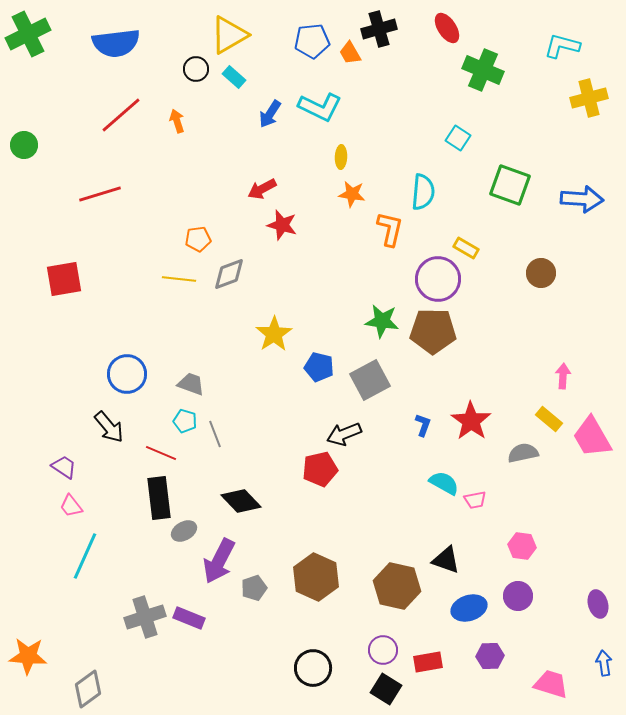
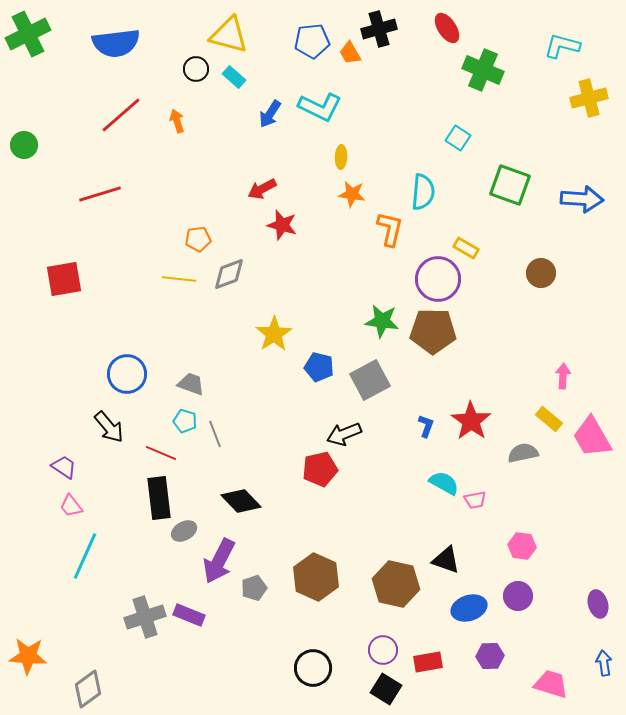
yellow triangle at (229, 35): rotated 45 degrees clockwise
blue L-shape at (423, 425): moved 3 px right, 1 px down
brown hexagon at (397, 586): moved 1 px left, 2 px up
purple rectangle at (189, 618): moved 3 px up
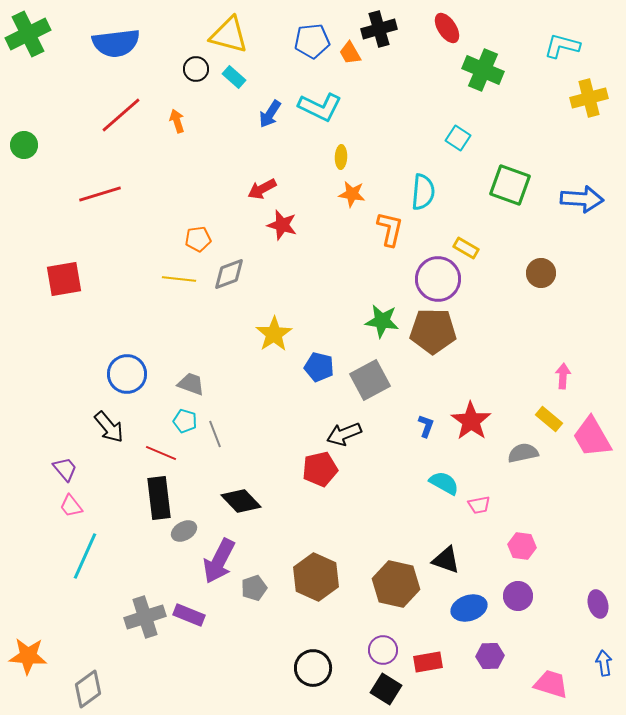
purple trapezoid at (64, 467): moved 1 px right, 2 px down; rotated 16 degrees clockwise
pink trapezoid at (475, 500): moved 4 px right, 5 px down
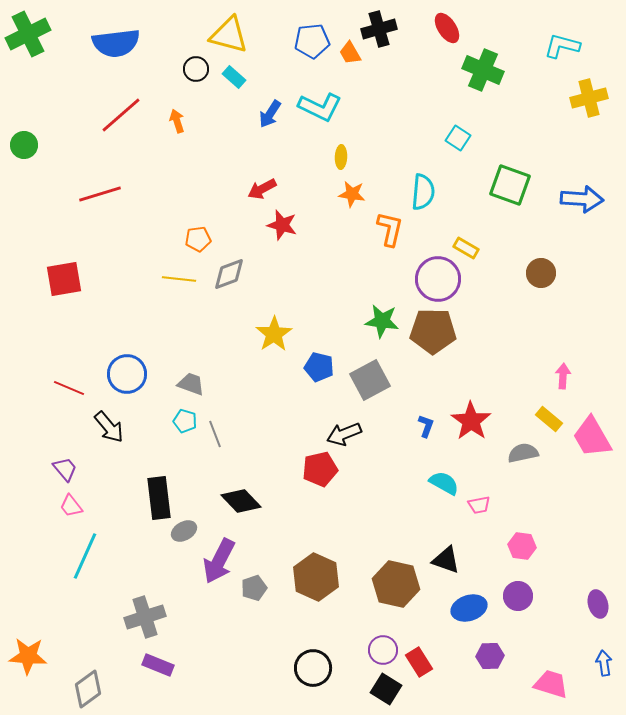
red line at (161, 453): moved 92 px left, 65 px up
purple rectangle at (189, 615): moved 31 px left, 50 px down
red rectangle at (428, 662): moved 9 px left; rotated 68 degrees clockwise
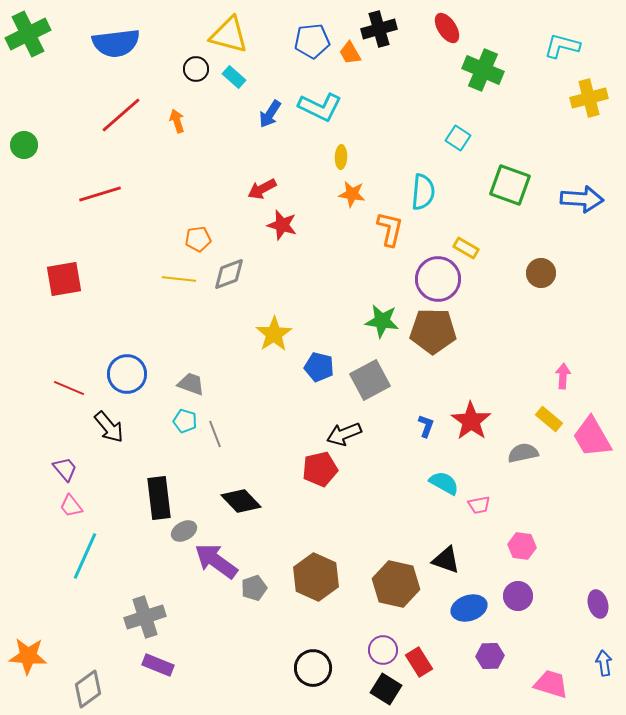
purple arrow at (219, 561): moved 3 px left; rotated 99 degrees clockwise
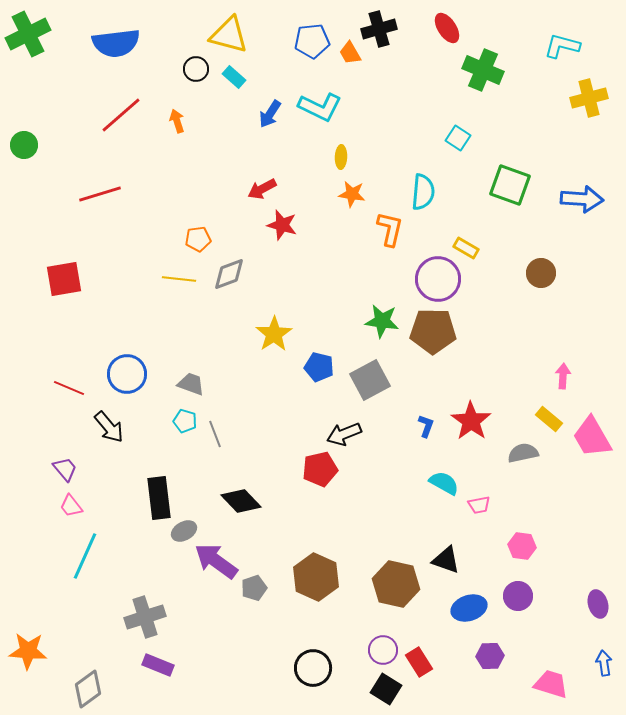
orange star at (28, 656): moved 5 px up
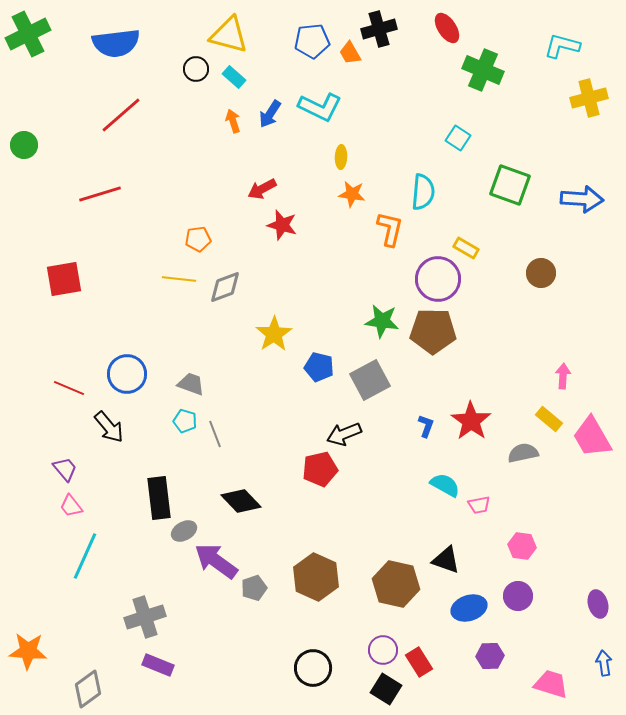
orange arrow at (177, 121): moved 56 px right
gray diamond at (229, 274): moved 4 px left, 13 px down
cyan semicircle at (444, 483): moved 1 px right, 2 px down
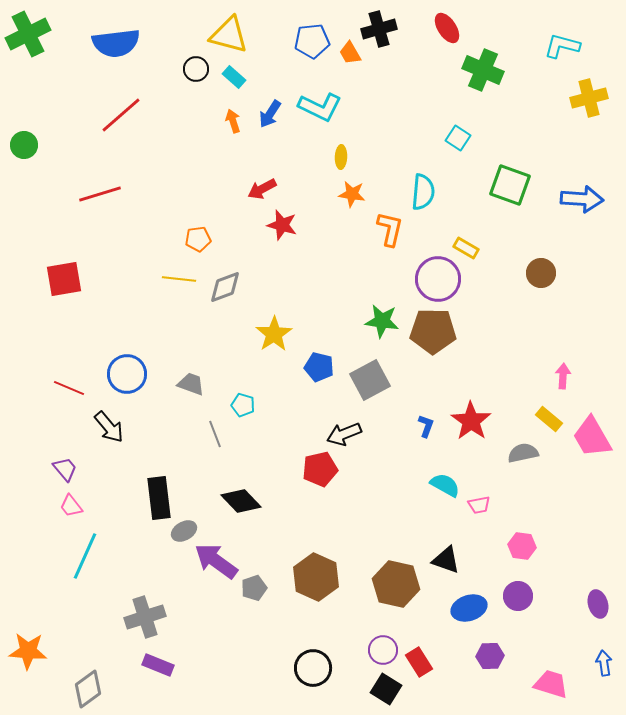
cyan pentagon at (185, 421): moved 58 px right, 16 px up
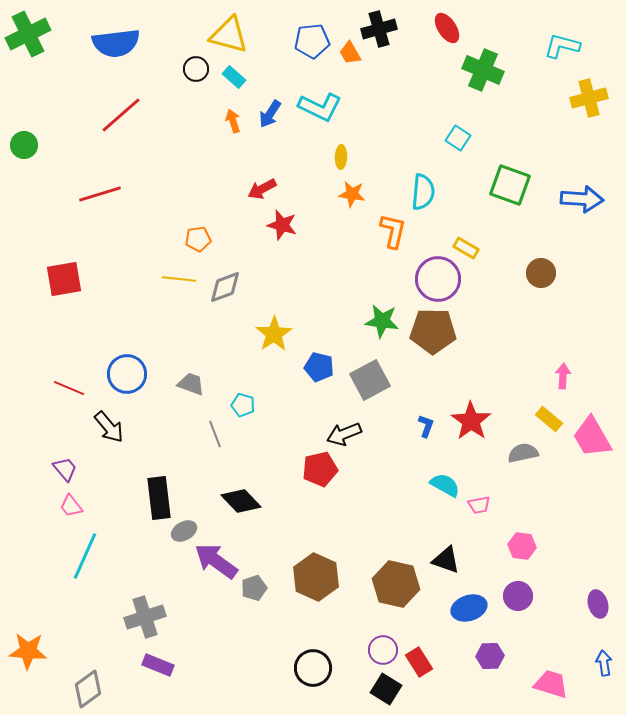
orange L-shape at (390, 229): moved 3 px right, 2 px down
